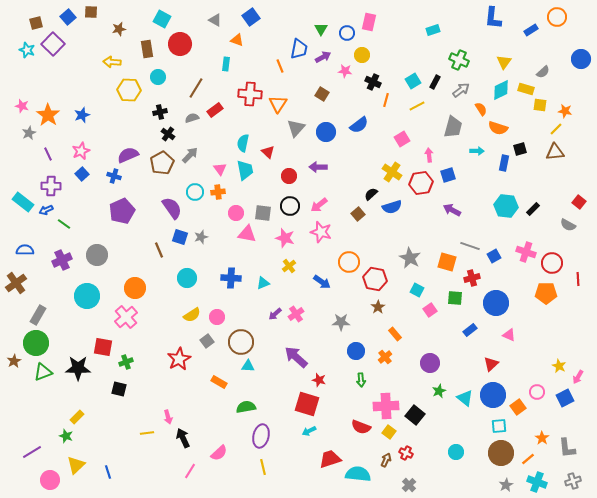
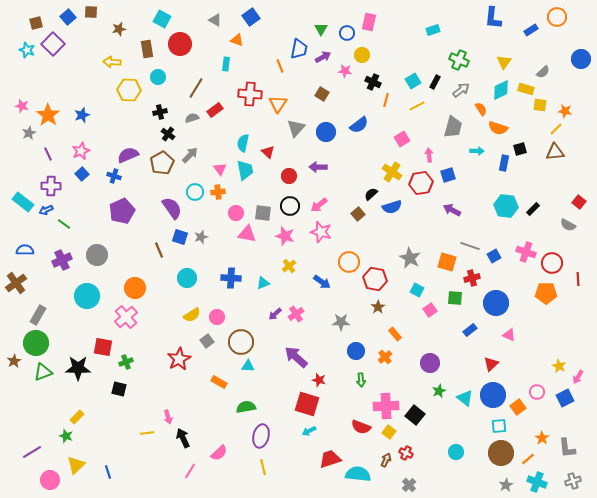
pink star at (285, 238): moved 2 px up
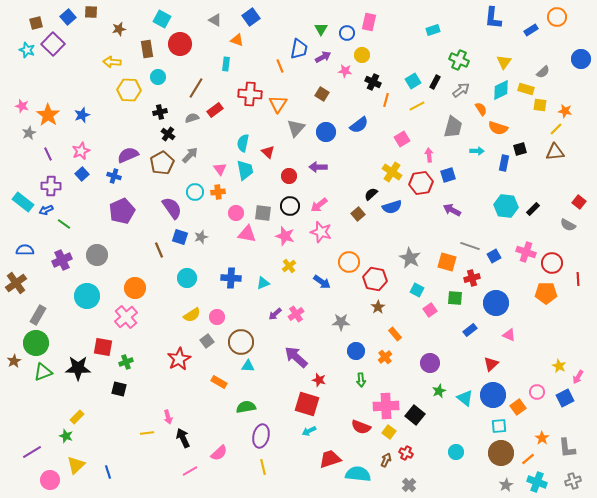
pink line at (190, 471): rotated 28 degrees clockwise
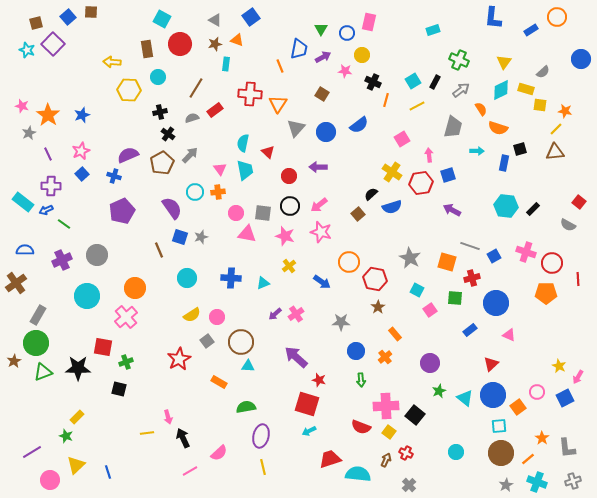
brown star at (119, 29): moved 96 px right, 15 px down
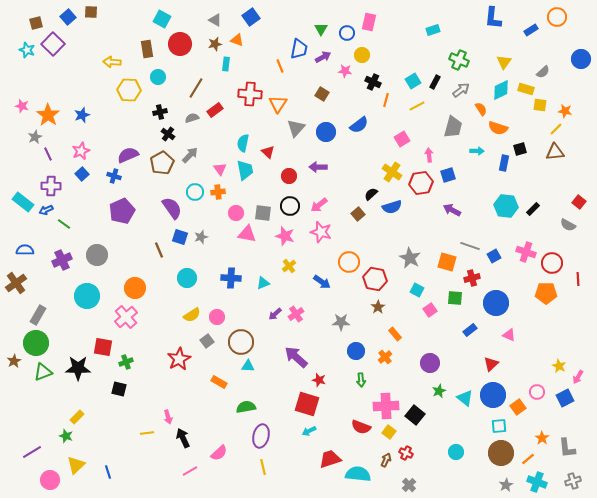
gray star at (29, 133): moved 6 px right, 4 px down
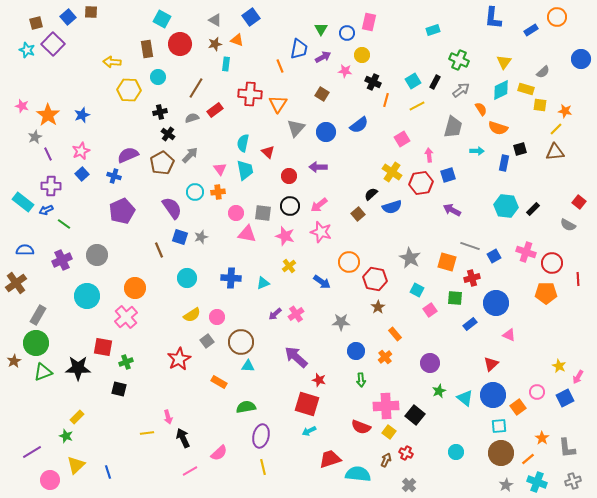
blue rectangle at (470, 330): moved 6 px up
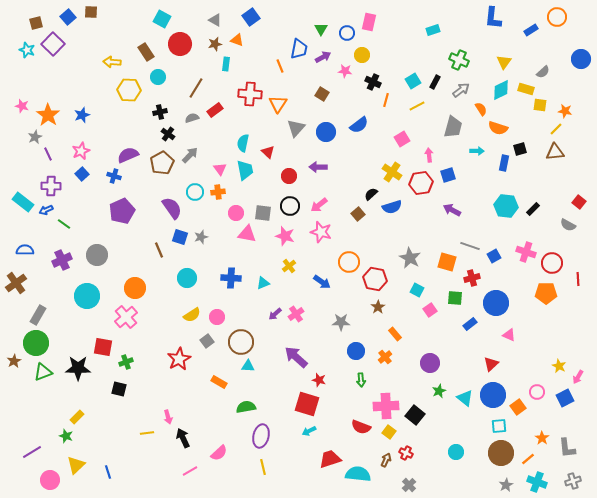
brown rectangle at (147, 49): moved 1 px left, 3 px down; rotated 24 degrees counterclockwise
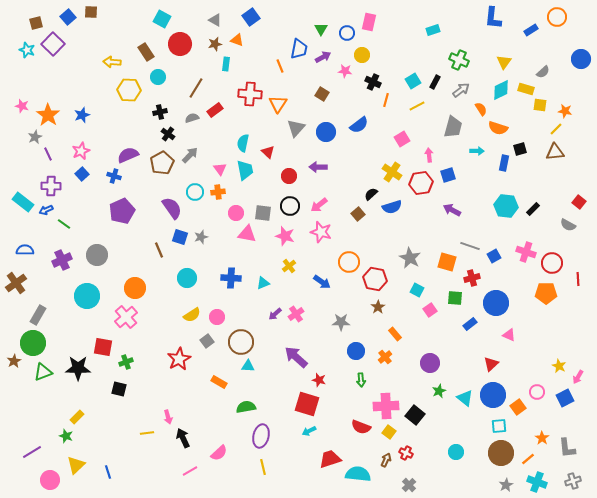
green circle at (36, 343): moved 3 px left
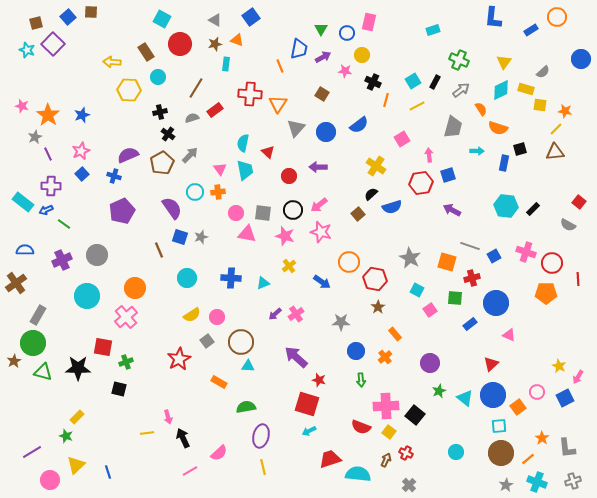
yellow cross at (392, 172): moved 16 px left, 6 px up
black circle at (290, 206): moved 3 px right, 4 px down
green triangle at (43, 372): rotated 36 degrees clockwise
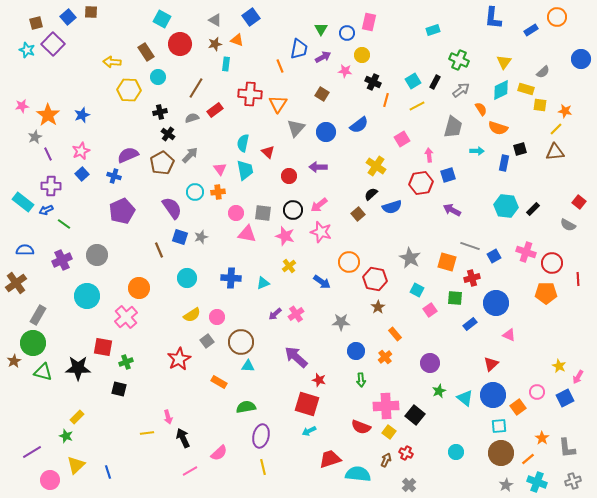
pink star at (22, 106): rotated 24 degrees counterclockwise
orange circle at (135, 288): moved 4 px right
